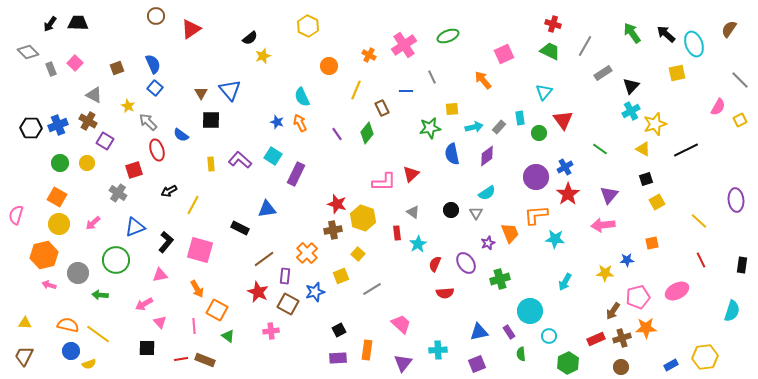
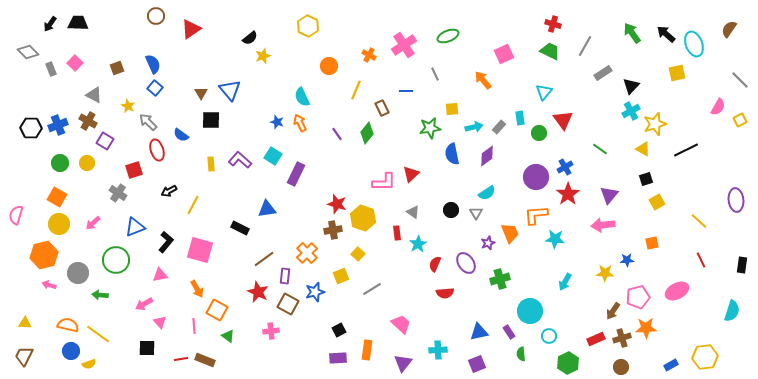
gray line at (432, 77): moved 3 px right, 3 px up
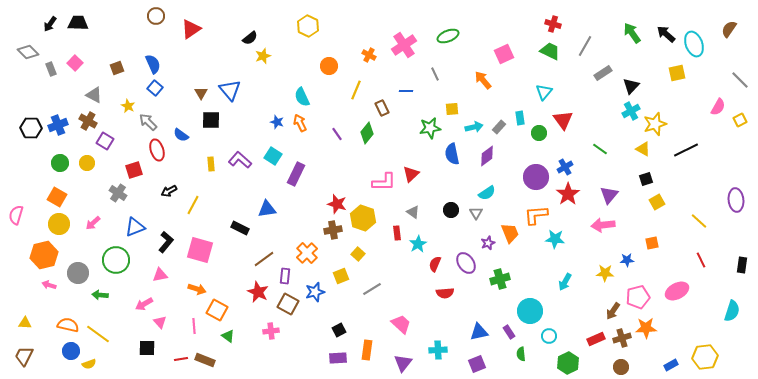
orange arrow at (197, 289): rotated 42 degrees counterclockwise
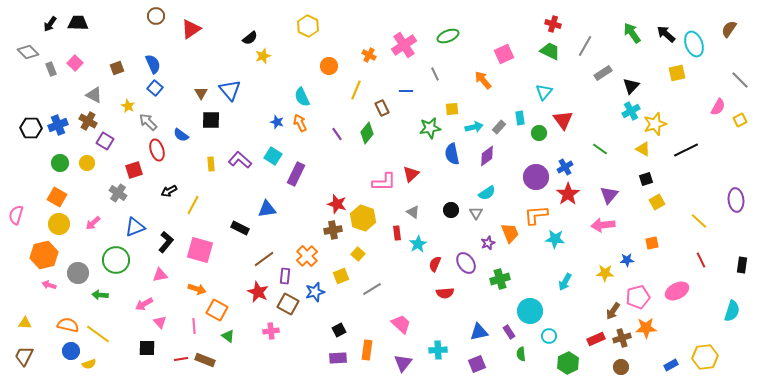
orange cross at (307, 253): moved 3 px down
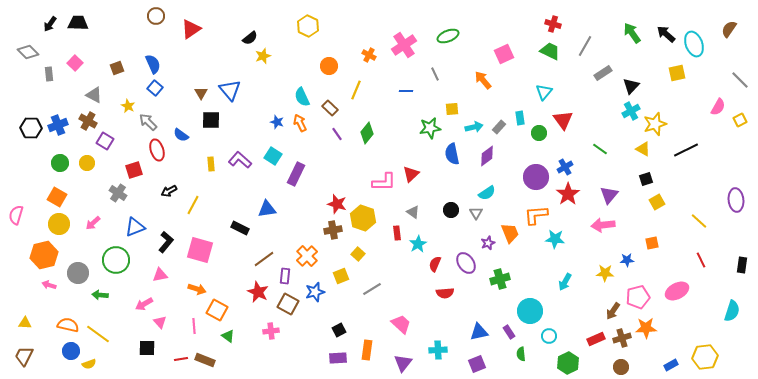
gray rectangle at (51, 69): moved 2 px left, 5 px down; rotated 16 degrees clockwise
brown rectangle at (382, 108): moved 52 px left; rotated 21 degrees counterclockwise
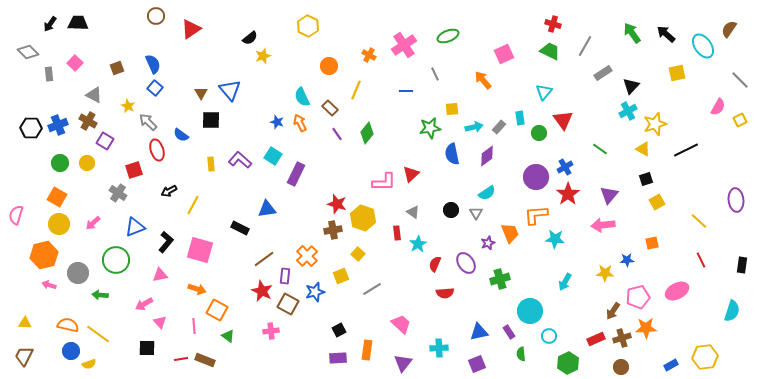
cyan ellipse at (694, 44): moved 9 px right, 2 px down; rotated 15 degrees counterclockwise
cyan cross at (631, 111): moved 3 px left
red star at (258, 292): moved 4 px right, 1 px up
cyan cross at (438, 350): moved 1 px right, 2 px up
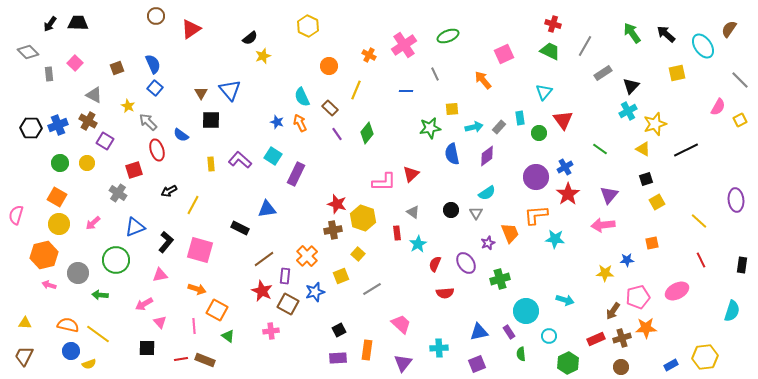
cyan arrow at (565, 282): moved 18 px down; rotated 102 degrees counterclockwise
cyan circle at (530, 311): moved 4 px left
